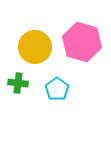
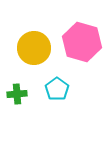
yellow circle: moved 1 px left, 1 px down
green cross: moved 1 px left, 11 px down; rotated 12 degrees counterclockwise
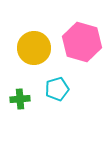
cyan pentagon: rotated 20 degrees clockwise
green cross: moved 3 px right, 5 px down
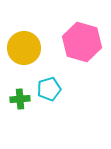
yellow circle: moved 10 px left
cyan pentagon: moved 8 px left
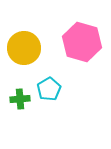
cyan pentagon: rotated 15 degrees counterclockwise
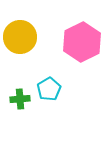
pink hexagon: rotated 18 degrees clockwise
yellow circle: moved 4 px left, 11 px up
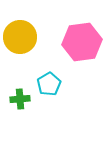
pink hexagon: rotated 18 degrees clockwise
cyan pentagon: moved 5 px up
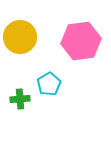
pink hexagon: moved 1 px left, 1 px up
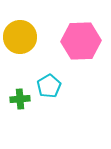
pink hexagon: rotated 6 degrees clockwise
cyan pentagon: moved 2 px down
